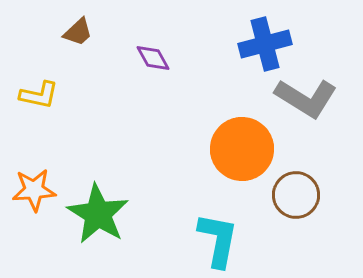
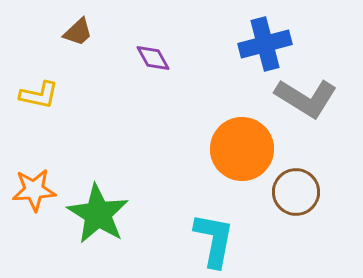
brown circle: moved 3 px up
cyan L-shape: moved 4 px left
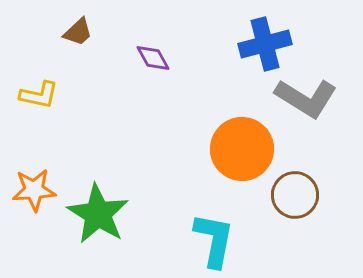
brown circle: moved 1 px left, 3 px down
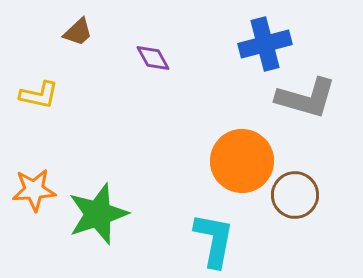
gray L-shape: rotated 16 degrees counterclockwise
orange circle: moved 12 px down
green star: rotated 22 degrees clockwise
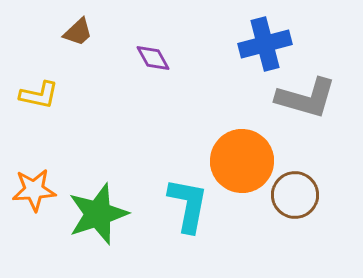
cyan L-shape: moved 26 px left, 35 px up
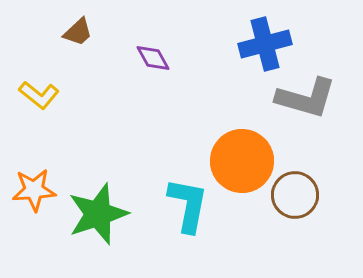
yellow L-shape: rotated 27 degrees clockwise
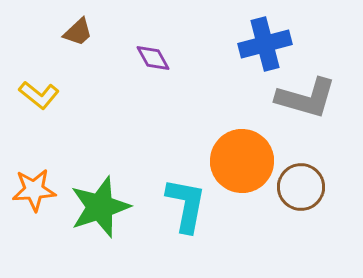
brown circle: moved 6 px right, 8 px up
cyan L-shape: moved 2 px left
green star: moved 2 px right, 7 px up
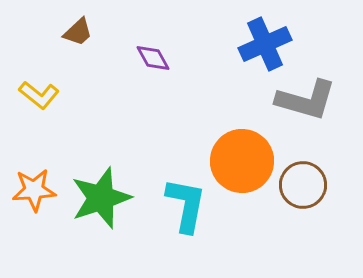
blue cross: rotated 9 degrees counterclockwise
gray L-shape: moved 2 px down
brown circle: moved 2 px right, 2 px up
green star: moved 1 px right, 9 px up
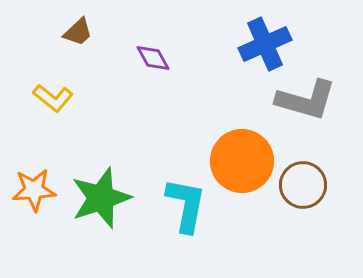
yellow L-shape: moved 14 px right, 3 px down
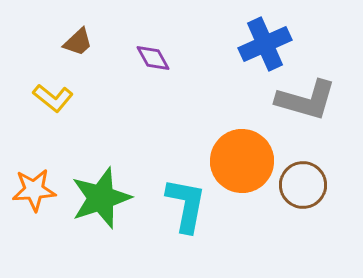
brown trapezoid: moved 10 px down
